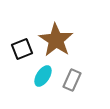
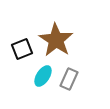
gray rectangle: moved 3 px left, 1 px up
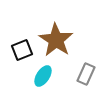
black square: moved 1 px down
gray rectangle: moved 17 px right, 5 px up
